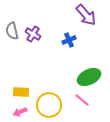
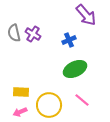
gray semicircle: moved 2 px right, 2 px down
green ellipse: moved 14 px left, 8 px up
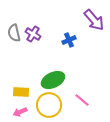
purple arrow: moved 8 px right, 5 px down
green ellipse: moved 22 px left, 11 px down
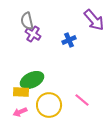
gray semicircle: moved 13 px right, 12 px up
green ellipse: moved 21 px left
